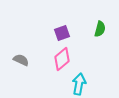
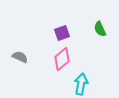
green semicircle: rotated 140 degrees clockwise
gray semicircle: moved 1 px left, 3 px up
cyan arrow: moved 2 px right
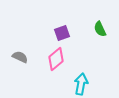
pink diamond: moved 6 px left
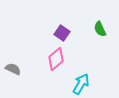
purple square: rotated 35 degrees counterclockwise
gray semicircle: moved 7 px left, 12 px down
cyan arrow: rotated 20 degrees clockwise
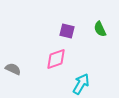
purple square: moved 5 px right, 2 px up; rotated 21 degrees counterclockwise
pink diamond: rotated 20 degrees clockwise
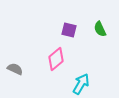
purple square: moved 2 px right, 1 px up
pink diamond: rotated 20 degrees counterclockwise
gray semicircle: moved 2 px right
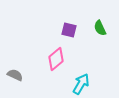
green semicircle: moved 1 px up
gray semicircle: moved 6 px down
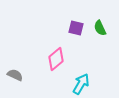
purple square: moved 7 px right, 2 px up
